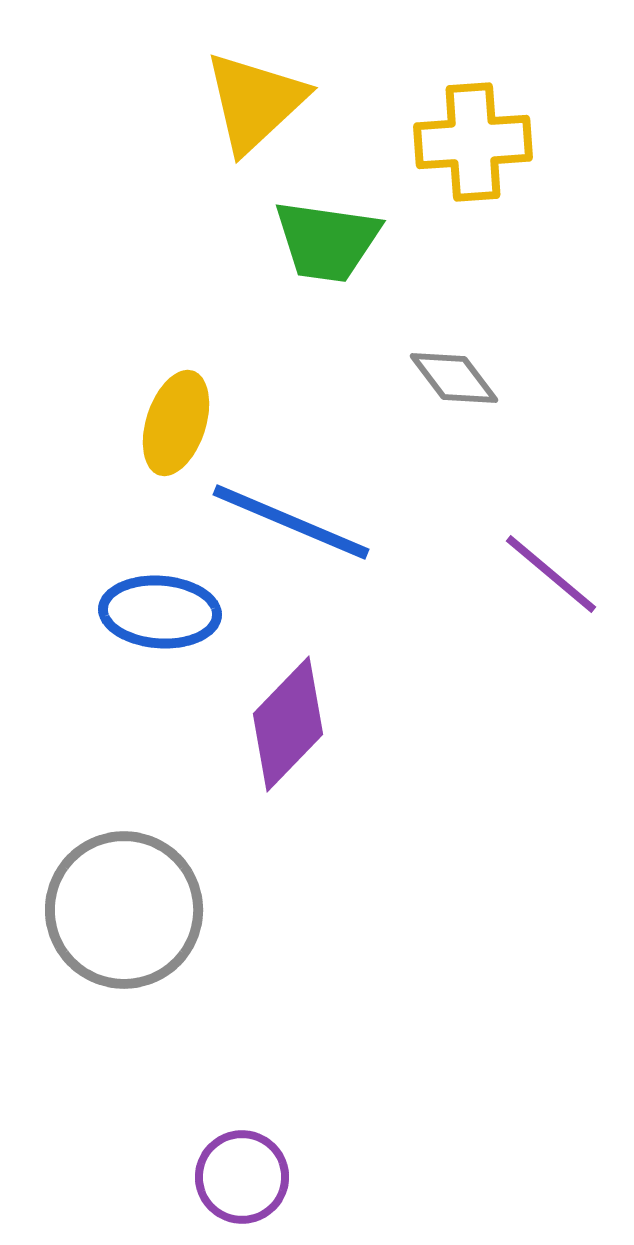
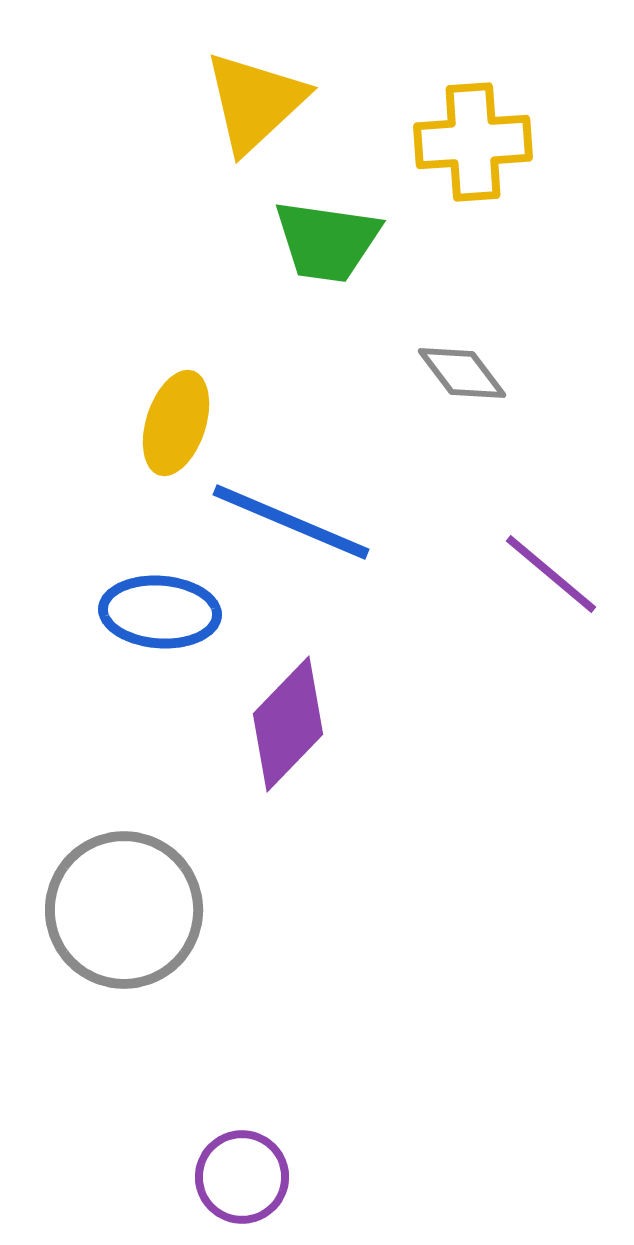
gray diamond: moved 8 px right, 5 px up
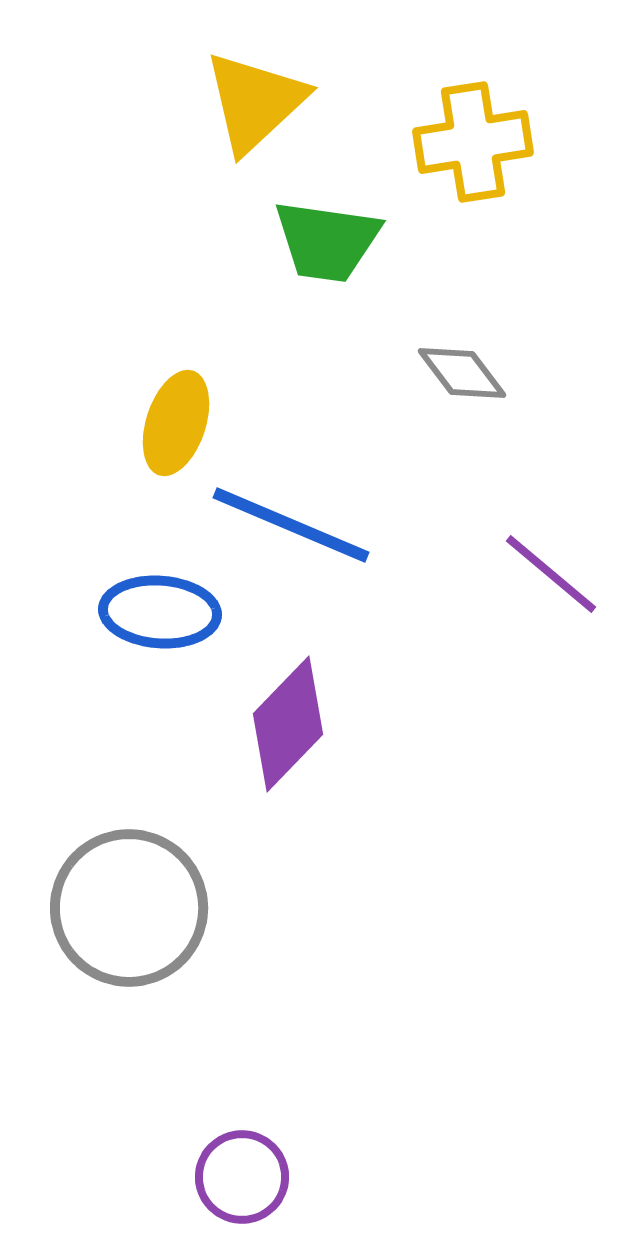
yellow cross: rotated 5 degrees counterclockwise
blue line: moved 3 px down
gray circle: moved 5 px right, 2 px up
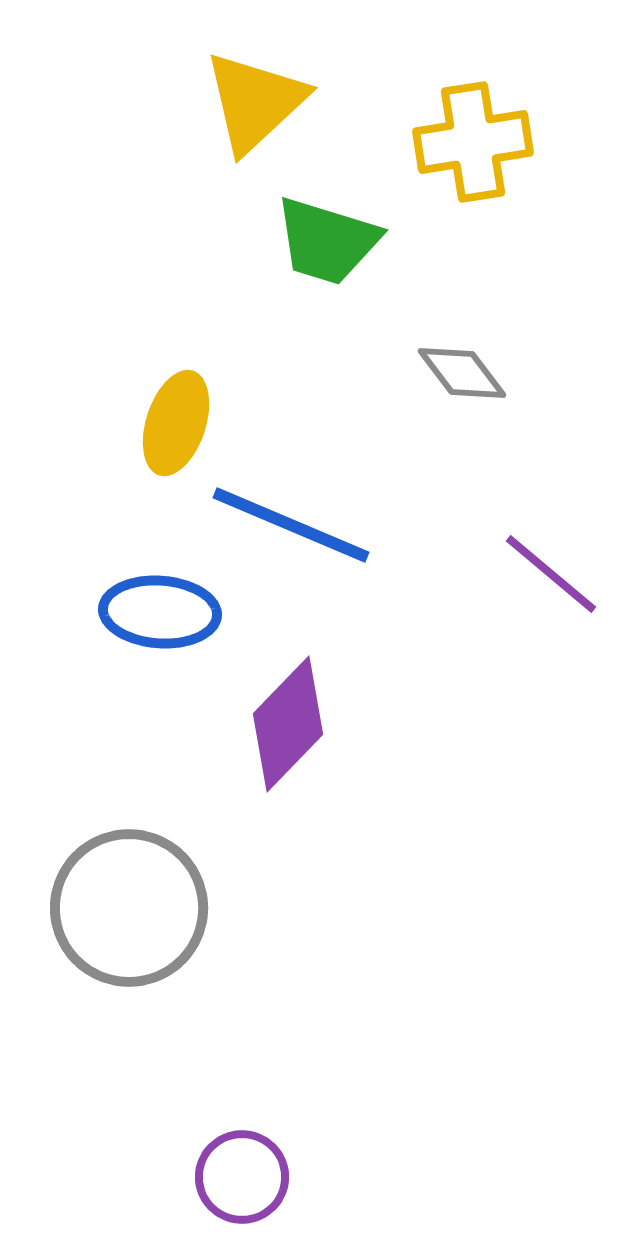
green trapezoid: rotated 9 degrees clockwise
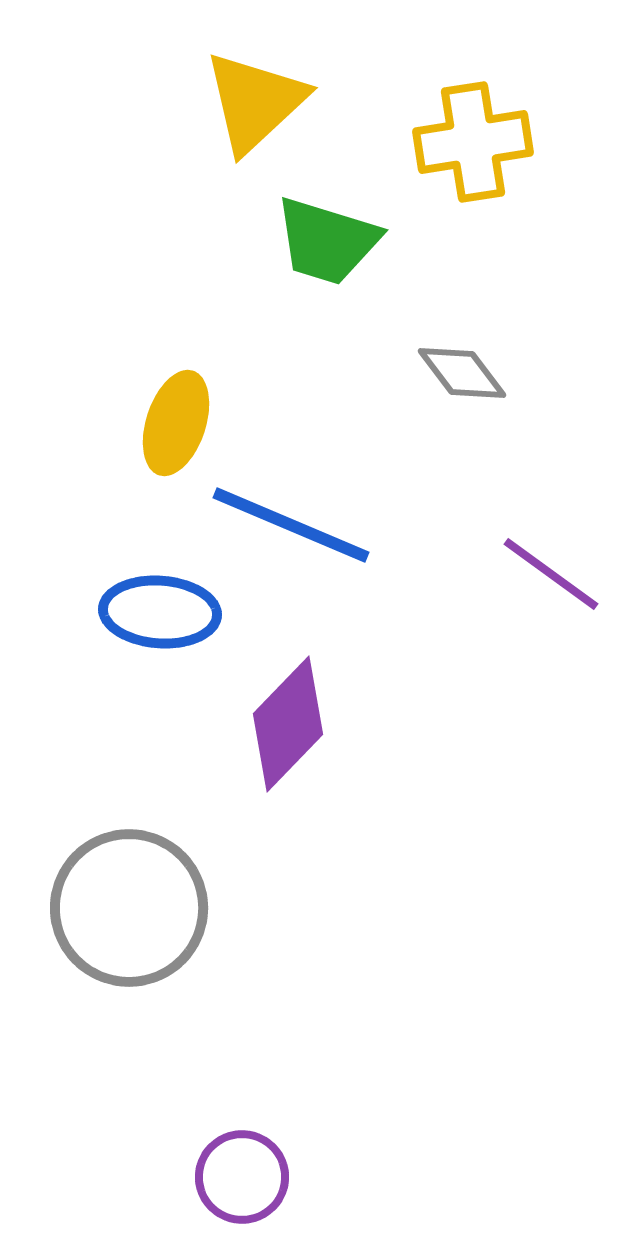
purple line: rotated 4 degrees counterclockwise
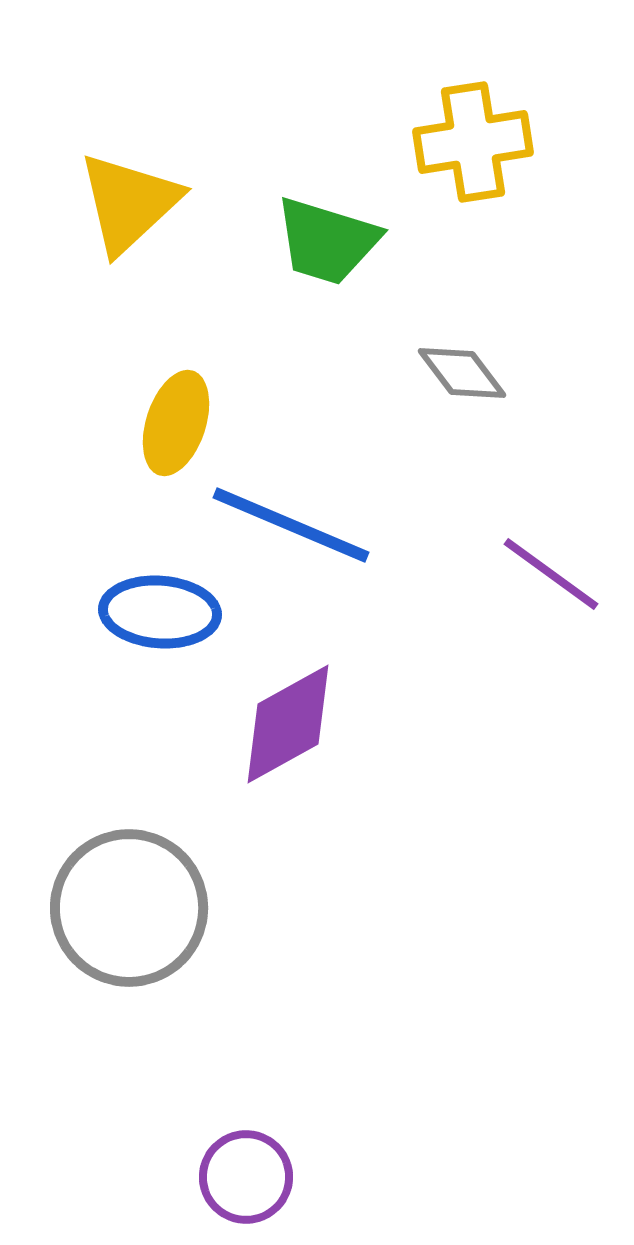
yellow triangle: moved 126 px left, 101 px down
purple diamond: rotated 17 degrees clockwise
purple circle: moved 4 px right
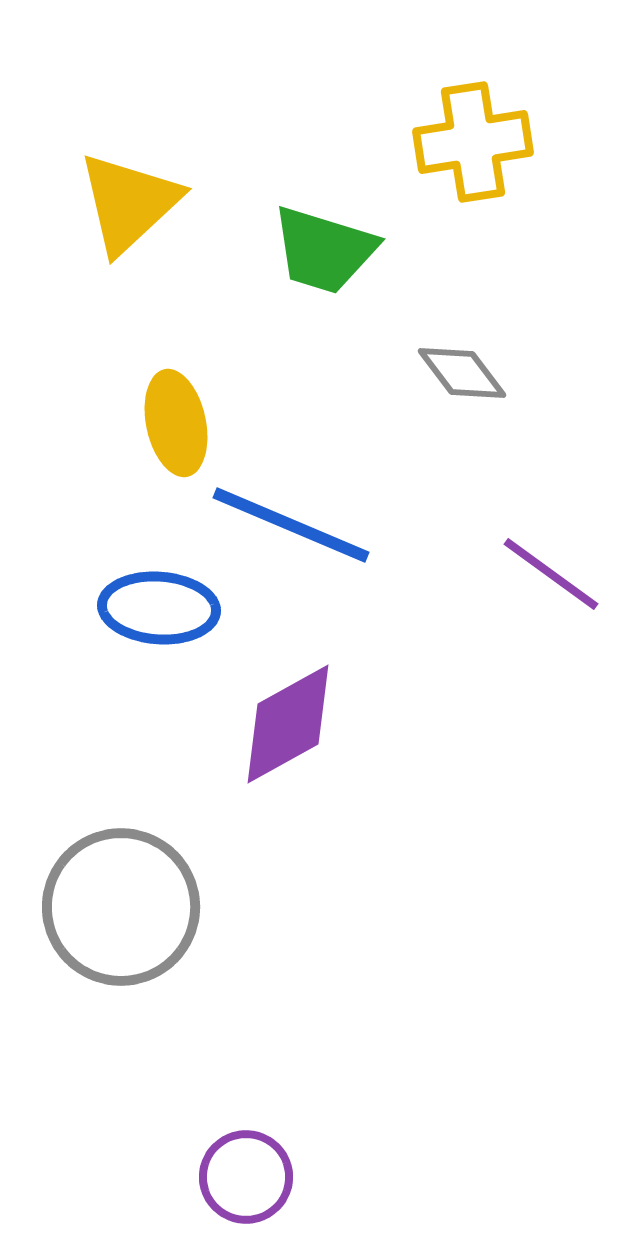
green trapezoid: moved 3 px left, 9 px down
yellow ellipse: rotated 30 degrees counterclockwise
blue ellipse: moved 1 px left, 4 px up
gray circle: moved 8 px left, 1 px up
